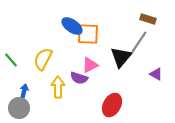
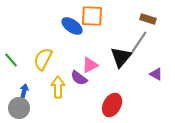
orange square: moved 4 px right, 18 px up
purple semicircle: rotated 18 degrees clockwise
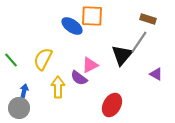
black triangle: moved 1 px right, 2 px up
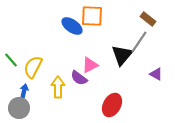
brown rectangle: rotated 21 degrees clockwise
yellow semicircle: moved 10 px left, 8 px down
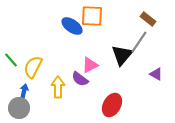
purple semicircle: moved 1 px right, 1 px down
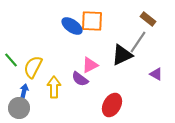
orange square: moved 5 px down
gray line: moved 1 px left
black triangle: rotated 25 degrees clockwise
yellow arrow: moved 4 px left
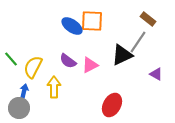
green line: moved 1 px up
purple semicircle: moved 12 px left, 18 px up
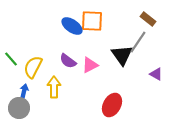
black triangle: rotated 40 degrees counterclockwise
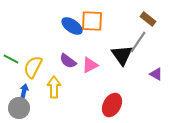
green line: rotated 21 degrees counterclockwise
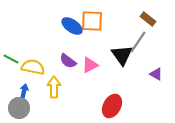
yellow semicircle: rotated 75 degrees clockwise
red ellipse: moved 1 px down
